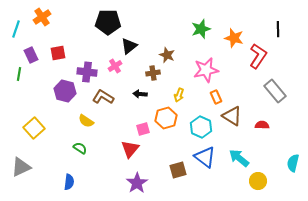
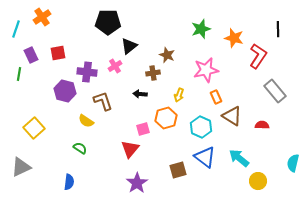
brown L-shape: moved 4 px down; rotated 40 degrees clockwise
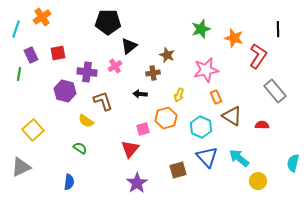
yellow square: moved 1 px left, 2 px down
blue triangle: moved 2 px right; rotated 10 degrees clockwise
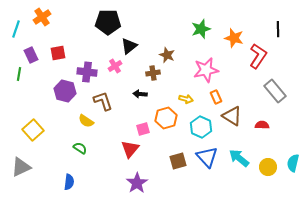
yellow arrow: moved 7 px right, 4 px down; rotated 96 degrees counterclockwise
brown square: moved 9 px up
yellow circle: moved 10 px right, 14 px up
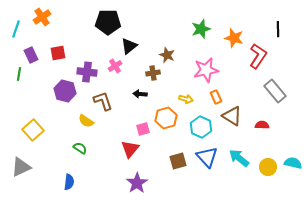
cyan semicircle: rotated 90 degrees clockwise
